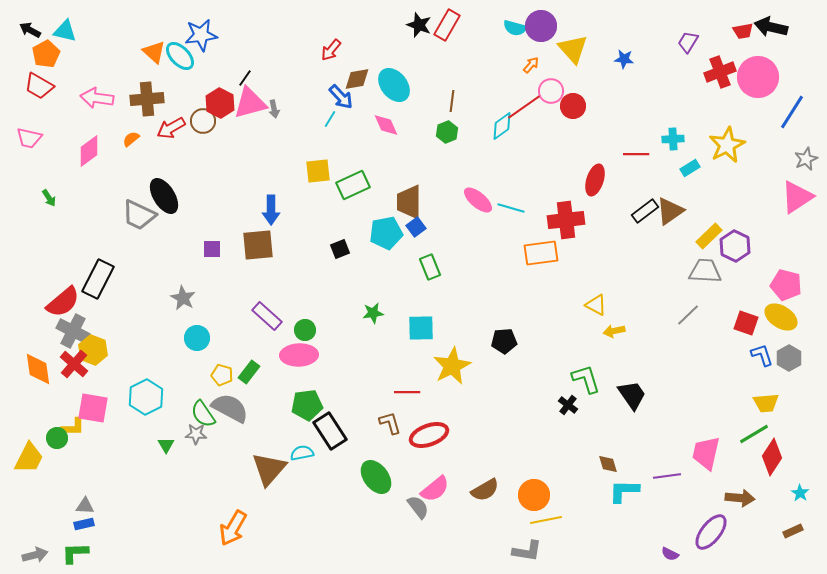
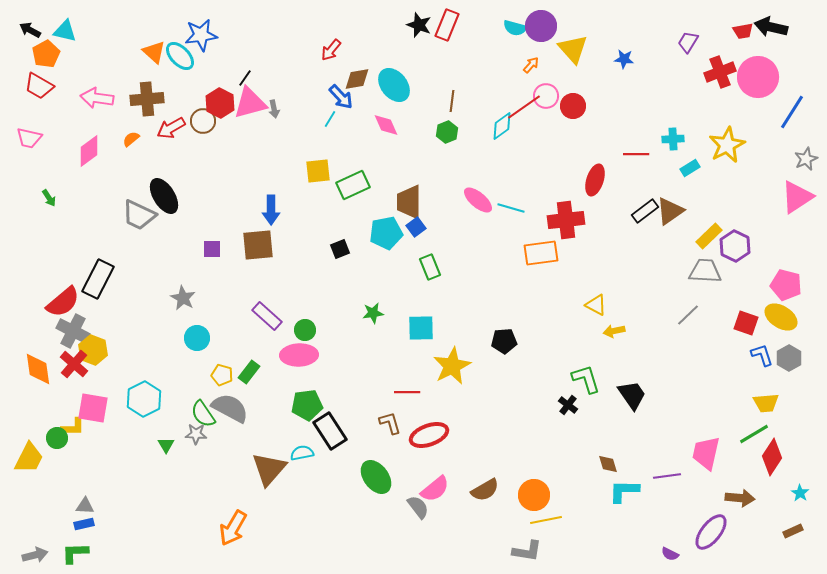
red rectangle at (447, 25): rotated 8 degrees counterclockwise
pink circle at (551, 91): moved 5 px left, 5 px down
cyan hexagon at (146, 397): moved 2 px left, 2 px down
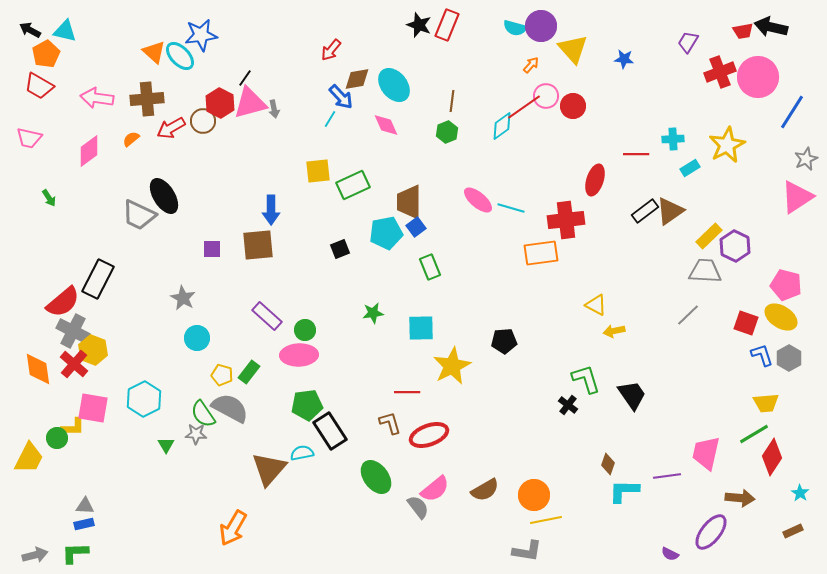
brown diamond at (608, 464): rotated 35 degrees clockwise
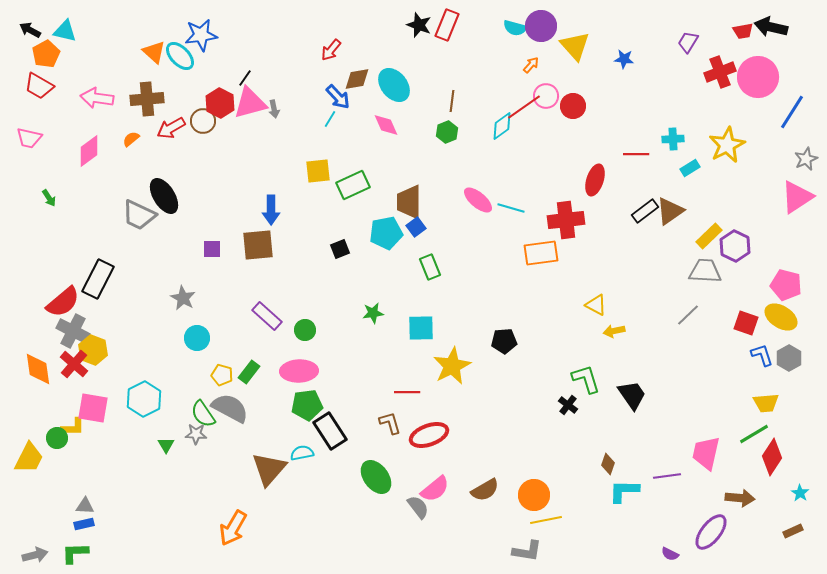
yellow triangle at (573, 49): moved 2 px right, 3 px up
blue arrow at (341, 97): moved 3 px left
pink ellipse at (299, 355): moved 16 px down
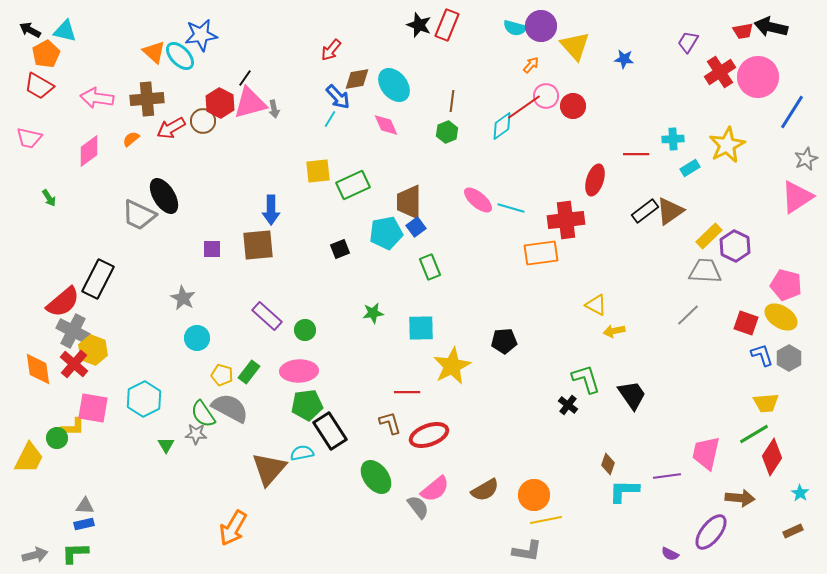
red cross at (720, 72): rotated 12 degrees counterclockwise
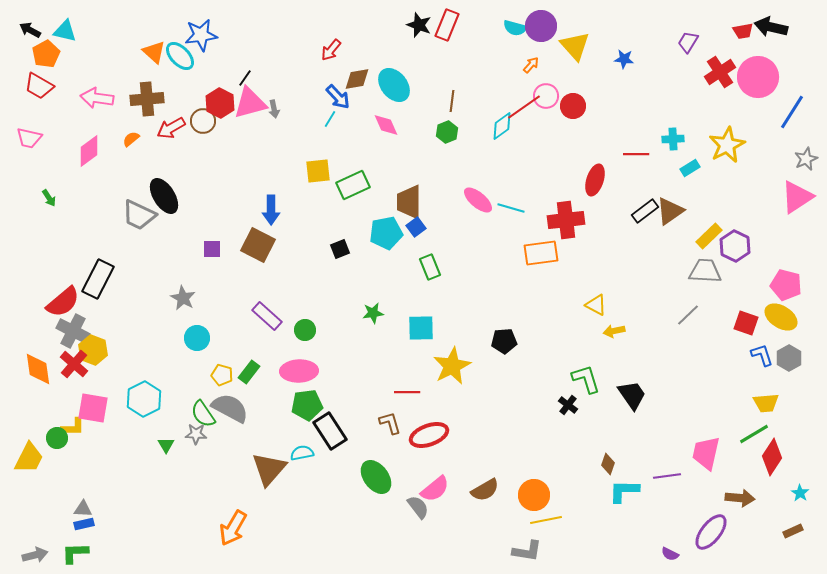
brown square at (258, 245): rotated 32 degrees clockwise
gray triangle at (85, 506): moved 2 px left, 3 px down
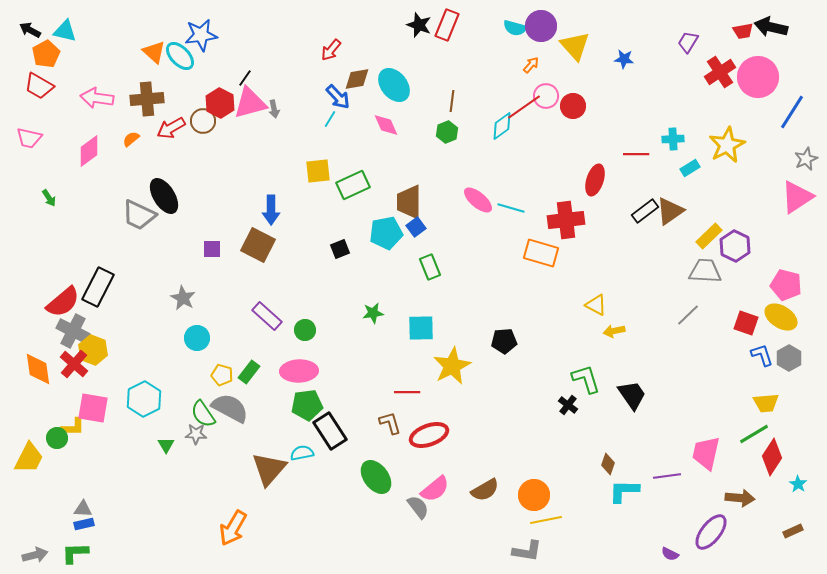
orange rectangle at (541, 253): rotated 24 degrees clockwise
black rectangle at (98, 279): moved 8 px down
cyan star at (800, 493): moved 2 px left, 9 px up
